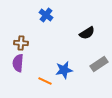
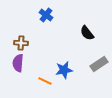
black semicircle: rotated 84 degrees clockwise
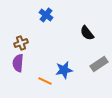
brown cross: rotated 24 degrees counterclockwise
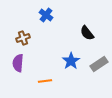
brown cross: moved 2 px right, 5 px up
blue star: moved 7 px right, 9 px up; rotated 24 degrees counterclockwise
orange line: rotated 32 degrees counterclockwise
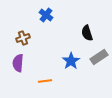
black semicircle: rotated 21 degrees clockwise
gray rectangle: moved 7 px up
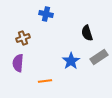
blue cross: moved 1 px up; rotated 24 degrees counterclockwise
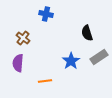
brown cross: rotated 32 degrees counterclockwise
